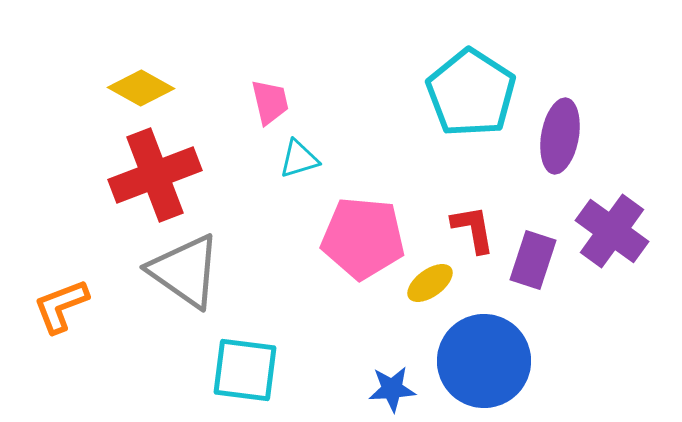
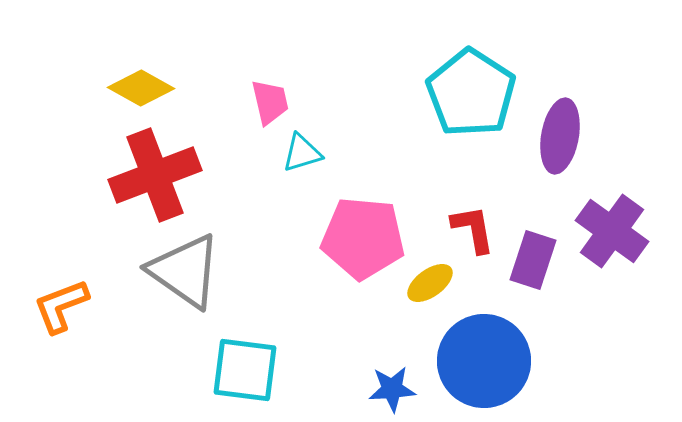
cyan triangle: moved 3 px right, 6 px up
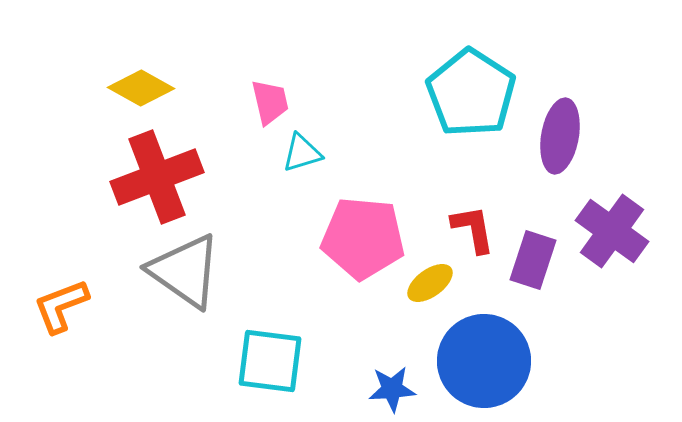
red cross: moved 2 px right, 2 px down
cyan square: moved 25 px right, 9 px up
